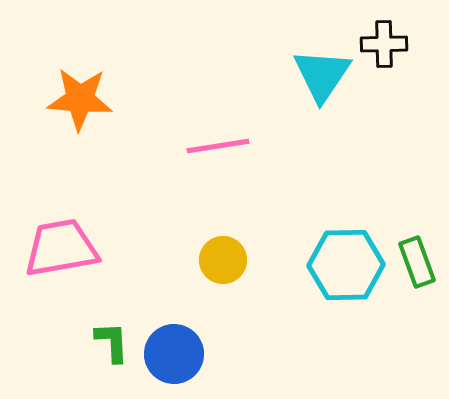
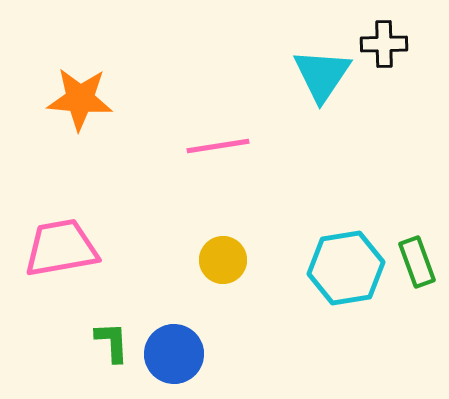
cyan hexagon: moved 3 px down; rotated 8 degrees counterclockwise
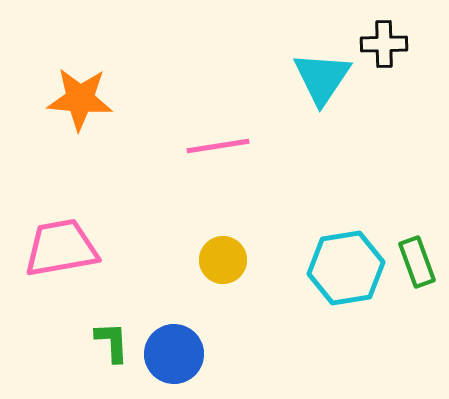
cyan triangle: moved 3 px down
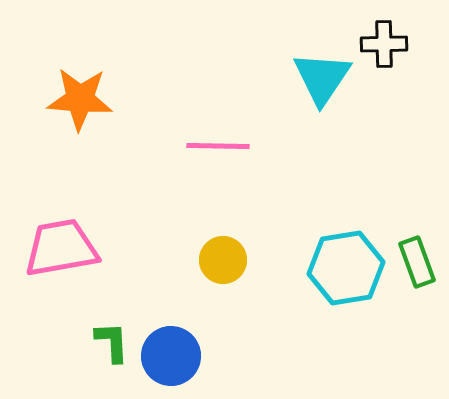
pink line: rotated 10 degrees clockwise
blue circle: moved 3 px left, 2 px down
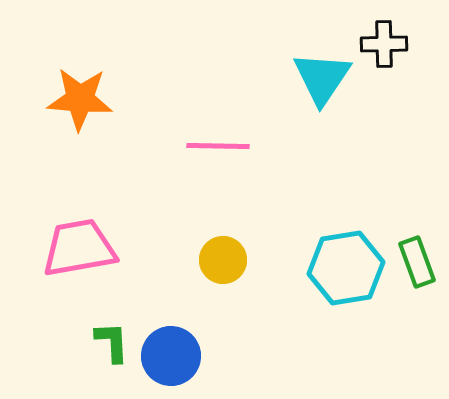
pink trapezoid: moved 18 px right
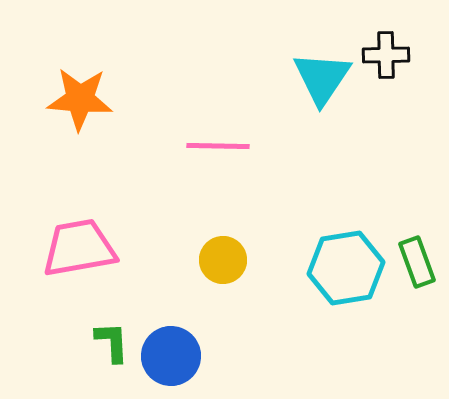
black cross: moved 2 px right, 11 px down
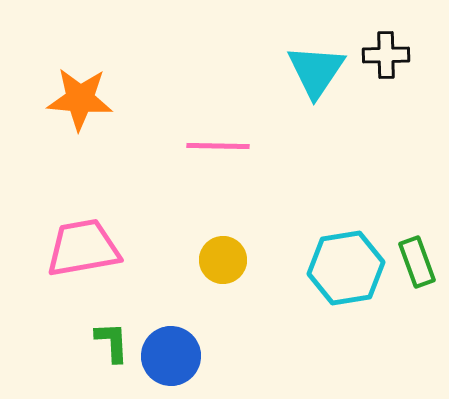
cyan triangle: moved 6 px left, 7 px up
pink trapezoid: moved 4 px right
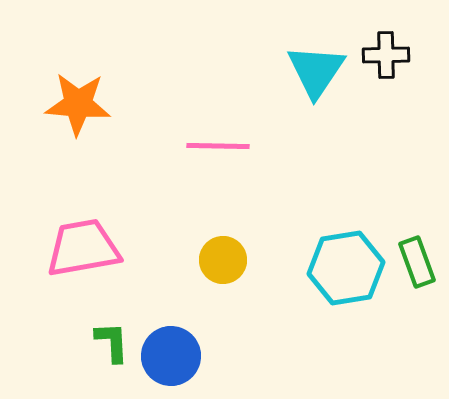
orange star: moved 2 px left, 5 px down
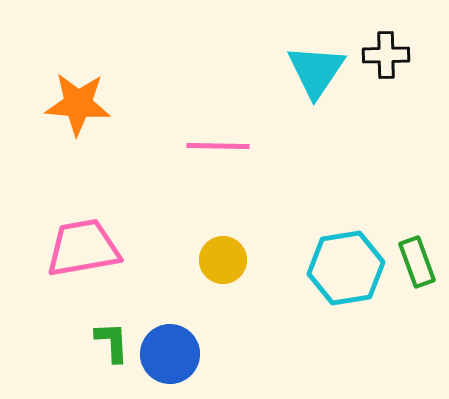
blue circle: moved 1 px left, 2 px up
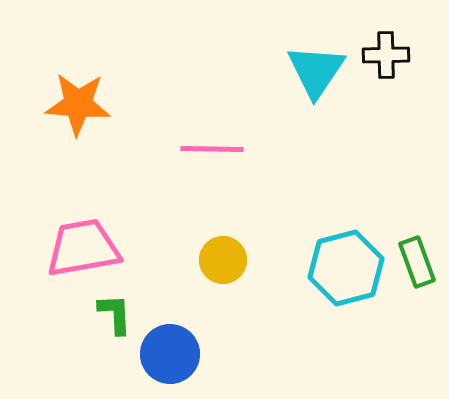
pink line: moved 6 px left, 3 px down
cyan hexagon: rotated 6 degrees counterclockwise
green L-shape: moved 3 px right, 28 px up
